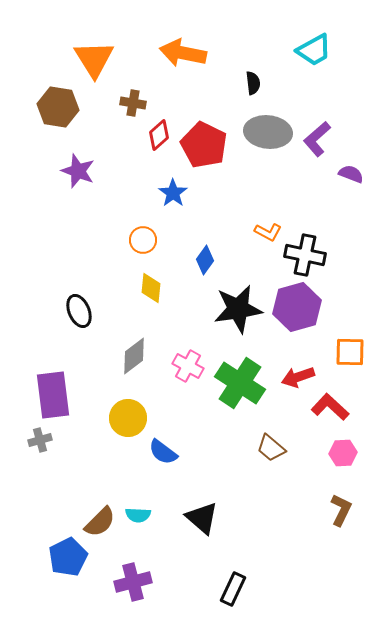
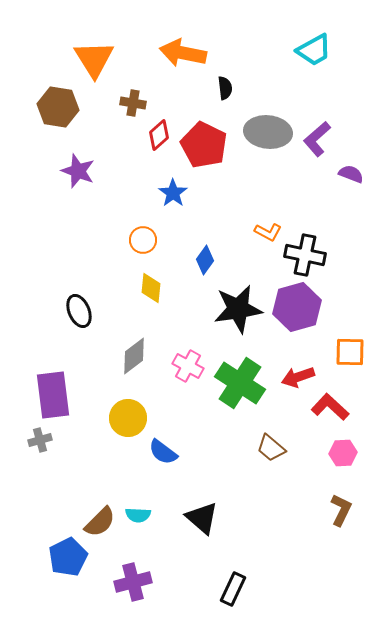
black semicircle: moved 28 px left, 5 px down
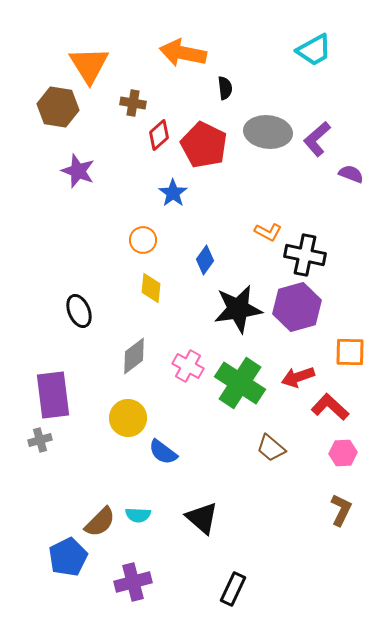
orange triangle: moved 5 px left, 6 px down
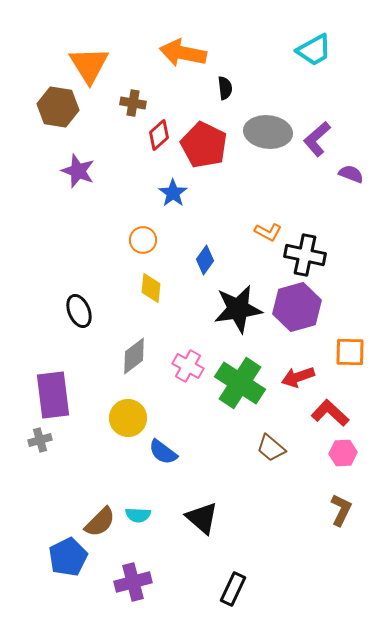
red L-shape: moved 6 px down
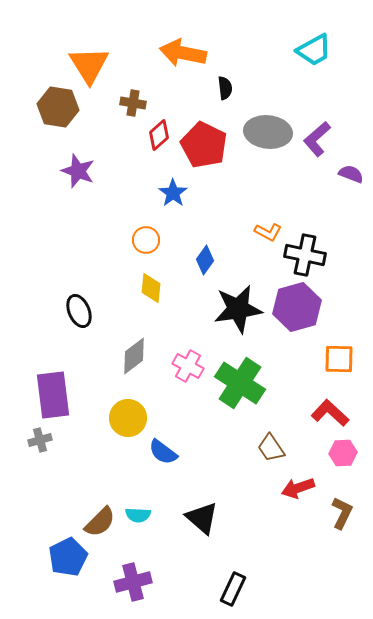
orange circle: moved 3 px right
orange square: moved 11 px left, 7 px down
red arrow: moved 111 px down
brown trapezoid: rotated 16 degrees clockwise
brown L-shape: moved 1 px right, 3 px down
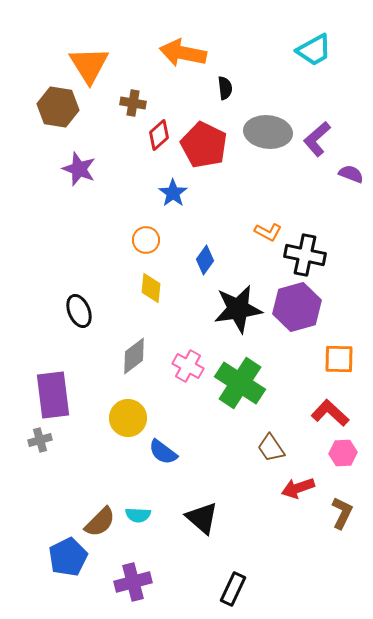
purple star: moved 1 px right, 2 px up
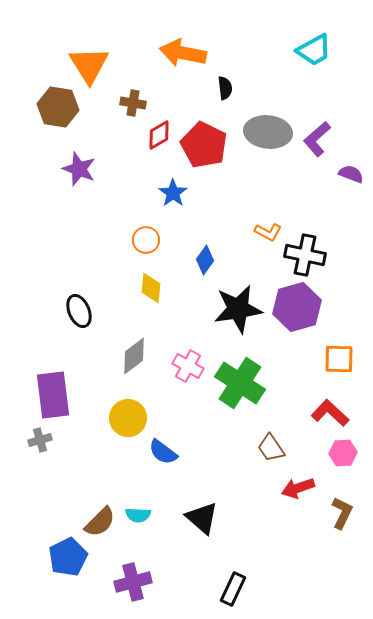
red diamond: rotated 12 degrees clockwise
